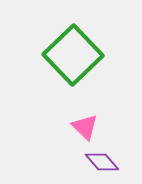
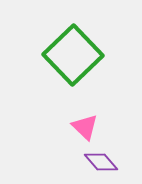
purple diamond: moved 1 px left
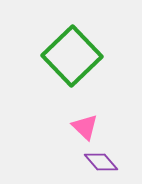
green square: moved 1 px left, 1 px down
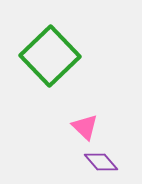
green square: moved 22 px left
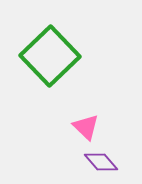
pink triangle: moved 1 px right
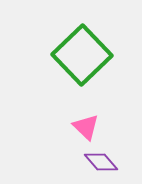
green square: moved 32 px right, 1 px up
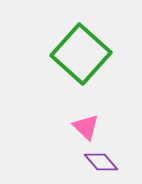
green square: moved 1 px left, 1 px up; rotated 4 degrees counterclockwise
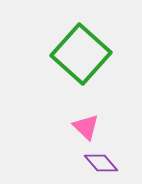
purple diamond: moved 1 px down
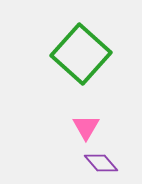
pink triangle: rotated 16 degrees clockwise
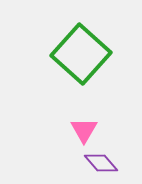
pink triangle: moved 2 px left, 3 px down
